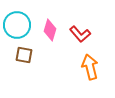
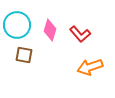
orange arrow: rotated 95 degrees counterclockwise
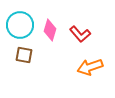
cyan circle: moved 3 px right
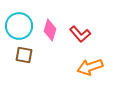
cyan circle: moved 1 px left, 1 px down
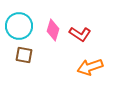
pink diamond: moved 3 px right
red L-shape: rotated 15 degrees counterclockwise
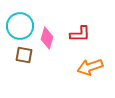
cyan circle: moved 1 px right
pink diamond: moved 6 px left, 8 px down
red L-shape: rotated 35 degrees counterclockwise
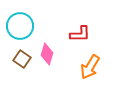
pink diamond: moved 16 px down
brown square: moved 2 px left, 4 px down; rotated 24 degrees clockwise
orange arrow: rotated 40 degrees counterclockwise
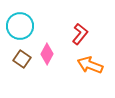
red L-shape: rotated 50 degrees counterclockwise
pink diamond: rotated 10 degrees clockwise
orange arrow: moved 2 px up; rotated 80 degrees clockwise
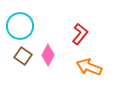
pink diamond: moved 1 px right, 1 px down
brown square: moved 1 px right, 3 px up
orange arrow: moved 1 px left, 2 px down
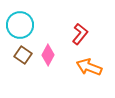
cyan circle: moved 1 px up
brown square: moved 1 px up
